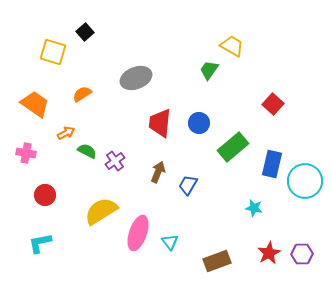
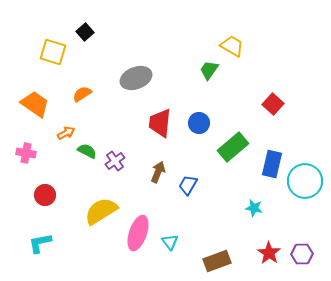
red star: rotated 10 degrees counterclockwise
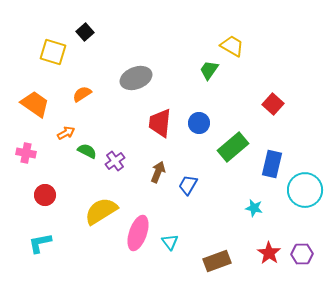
cyan circle: moved 9 px down
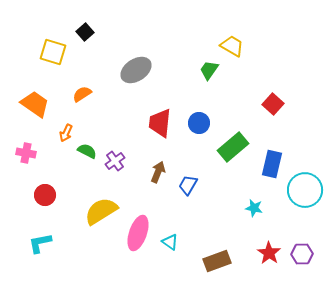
gray ellipse: moved 8 px up; rotated 12 degrees counterclockwise
orange arrow: rotated 144 degrees clockwise
cyan triangle: rotated 18 degrees counterclockwise
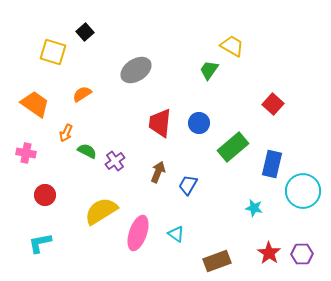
cyan circle: moved 2 px left, 1 px down
cyan triangle: moved 6 px right, 8 px up
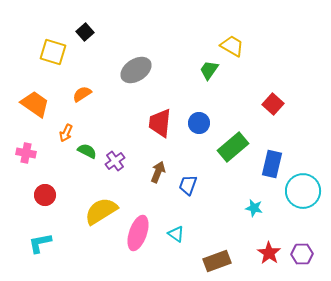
blue trapezoid: rotated 10 degrees counterclockwise
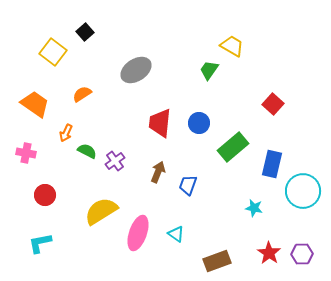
yellow square: rotated 20 degrees clockwise
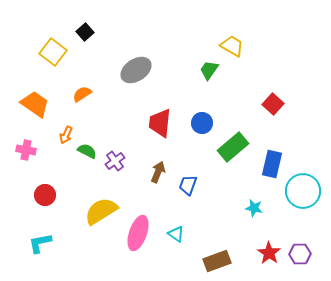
blue circle: moved 3 px right
orange arrow: moved 2 px down
pink cross: moved 3 px up
purple hexagon: moved 2 px left
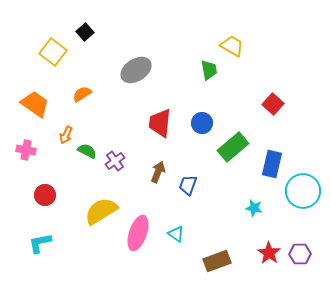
green trapezoid: rotated 135 degrees clockwise
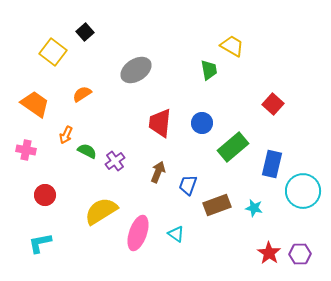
brown rectangle: moved 56 px up
